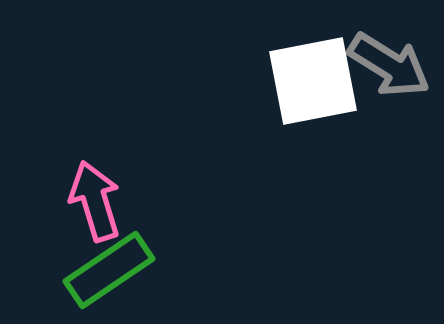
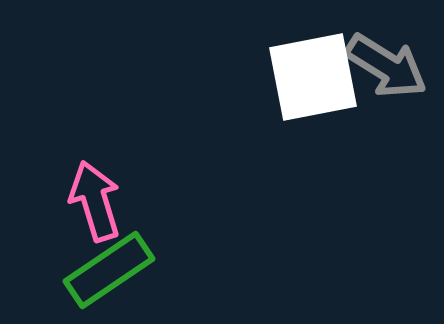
gray arrow: moved 3 px left, 1 px down
white square: moved 4 px up
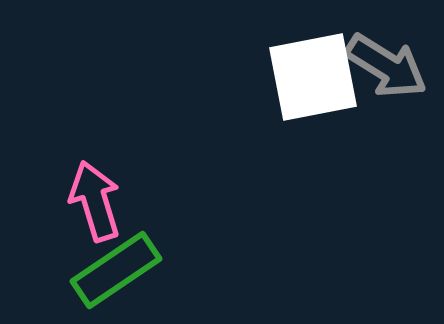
green rectangle: moved 7 px right
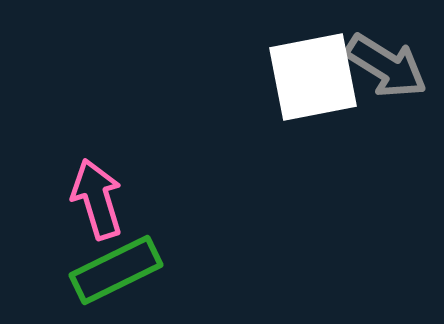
pink arrow: moved 2 px right, 2 px up
green rectangle: rotated 8 degrees clockwise
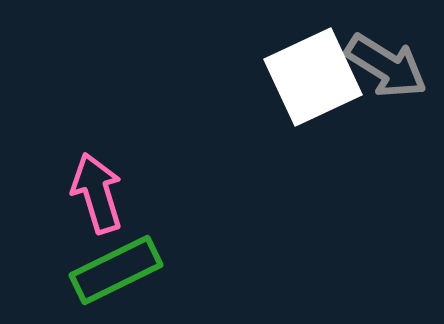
white square: rotated 14 degrees counterclockwise
pink arrow: moved 6 px up
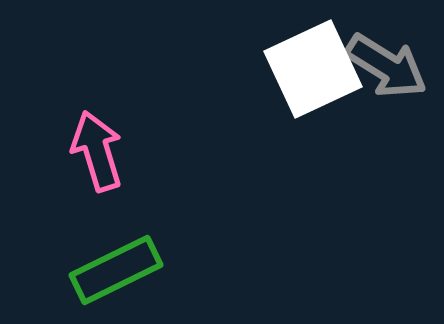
white square: moved 8 px up
pink arrow: moved 42 px up
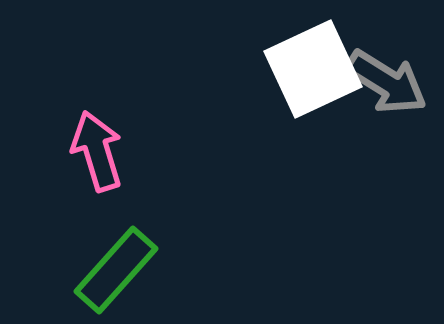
gray arrow: moved 16 px down
green rectangle: rotated 22 degrees counterclockwise
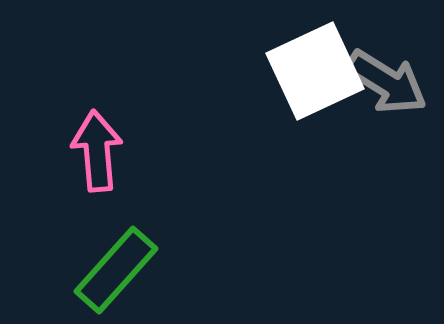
white square: moved 2 px right, 2 px down
pink arrow: rotated 12 degrees clockwise
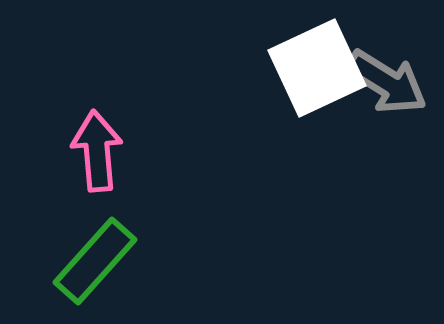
white square: moved 2 px right, 3 px up
green rectangle: moved 21 px left, 9 px up
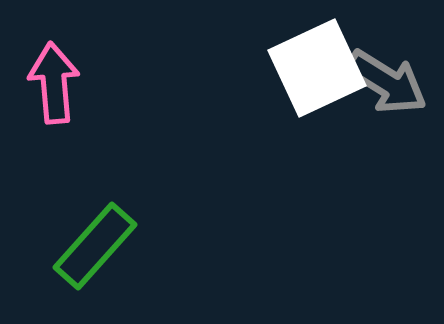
pink arrow: moved 43 px left, 68 px up
green rectangle: moved 15 px up
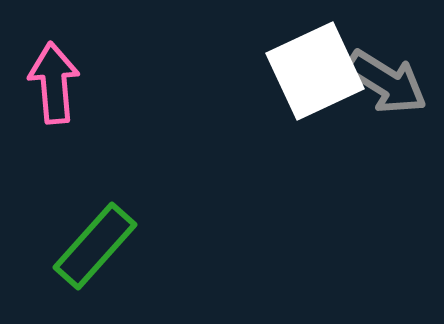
white square: moved 2 px left, 3 px down
